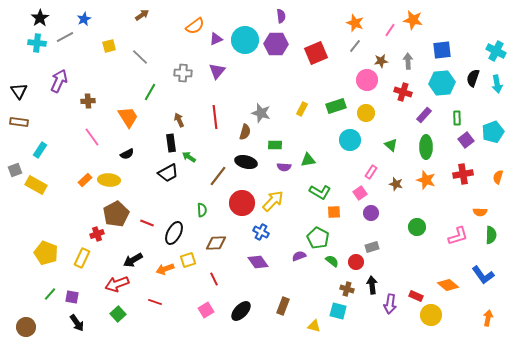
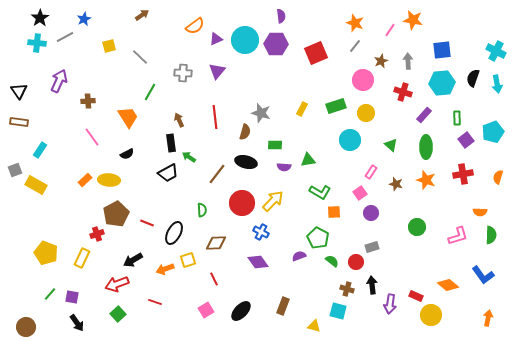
brown star at (381, 61): rotated 16 degrees counterclockwise
pink circle at (367, 80): moved 4 px left
brown line at (218, 176): moved 1 px left, 2 px up
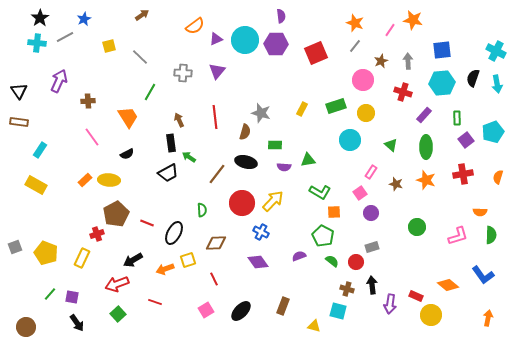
gray square at (15, 170): moved 77 px down
green pentagon at (318, 238): moved 5 px right, 2 px up
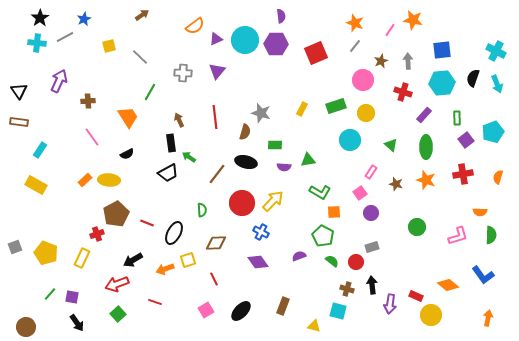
cyan arrow at (497, 84): rotated 12 degrees counterclockwise
